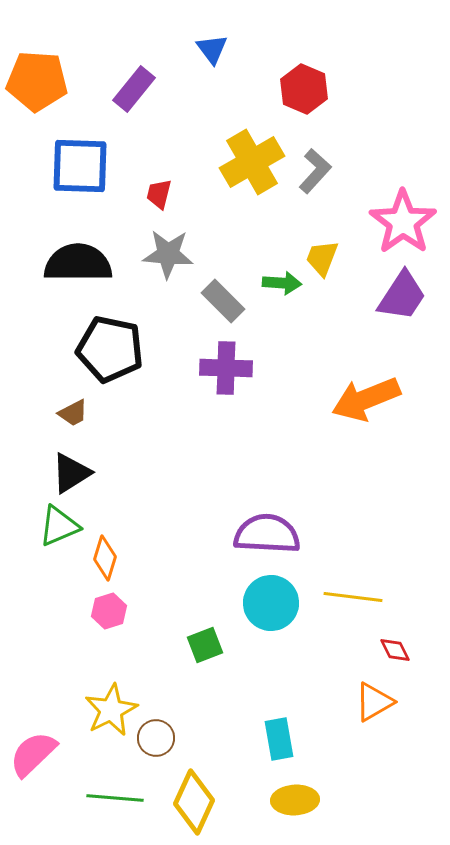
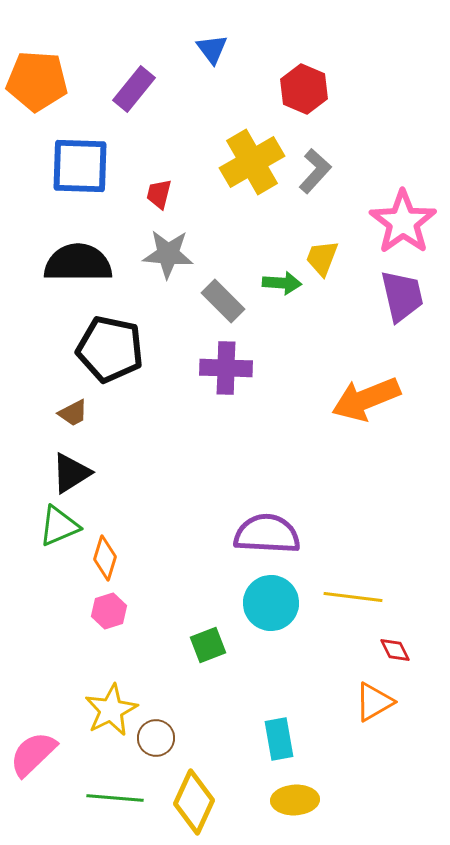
purple trapezoid: rotated 46 degrees counterclockwise
green square: moved 3 px right
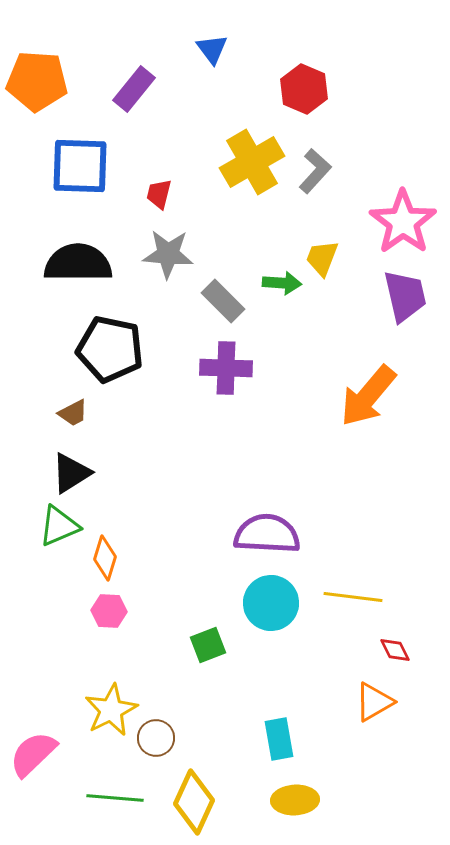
purple trapezoid: moved 3 px right
orange arrow: moved 2 px right, 3 px up; rotated 28 degrees counterclockwise
pink hexagon: rotated 20 degrees clockwise
